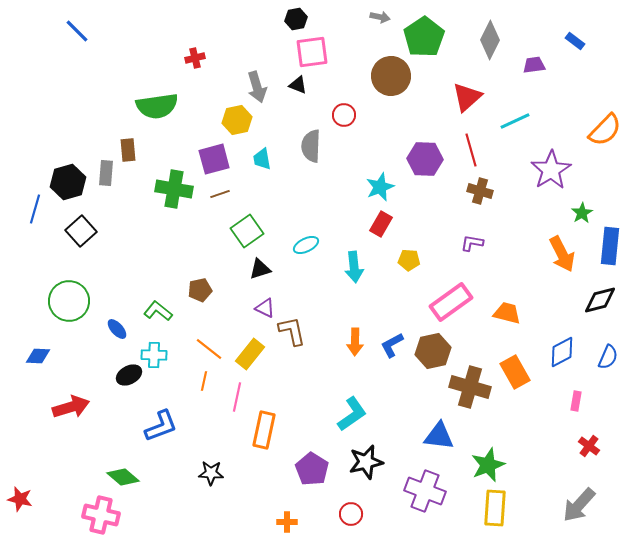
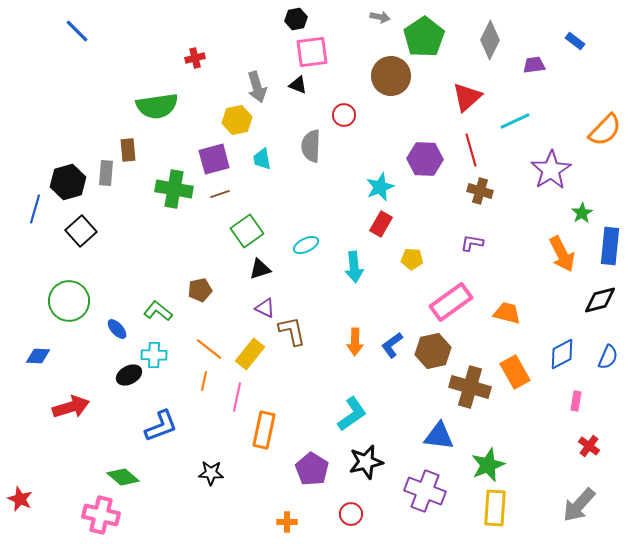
yellow pentagon at (409, 260): moved 3 px right, 1 px up
blue L-shape at (392, 345): rotated 8 degrees counterclockwise
blue diamond at (562, 352): moved 2 px down
red star at (20, 499): rotated 10 degrees clockwise
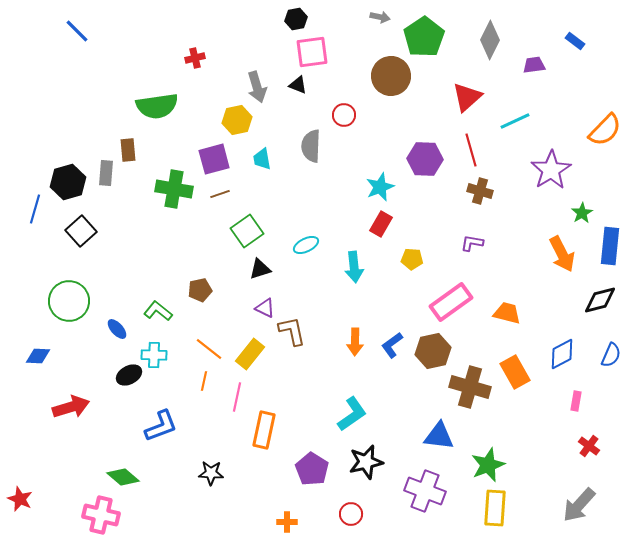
blue semicircle at (608, 357): moved 3 px right, 2 px up
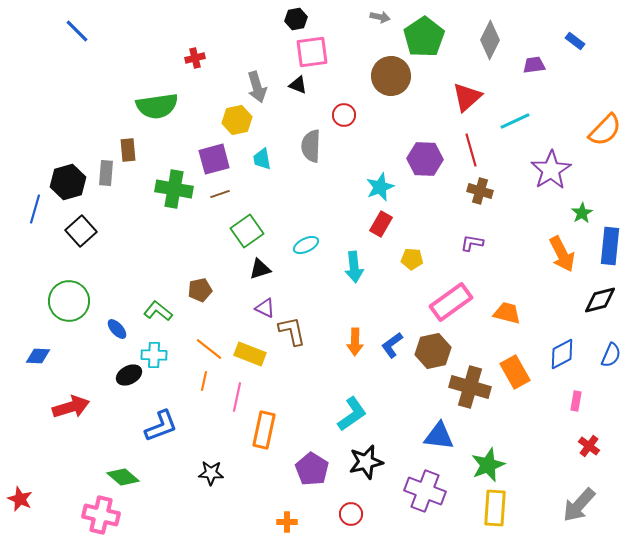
yellow rectangle at (250, 354): rotated 72 degrees clockwise
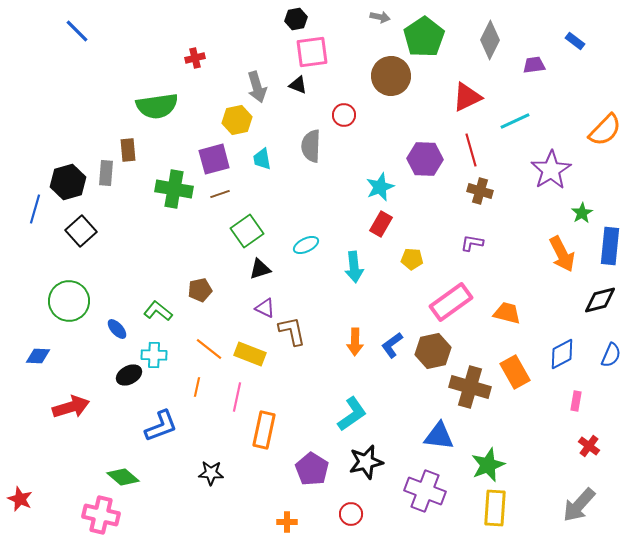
red triangle at (467, 97): rotated 16 degrees clockwise
orange line at (204, 381): moved 7 px left, 6 px down
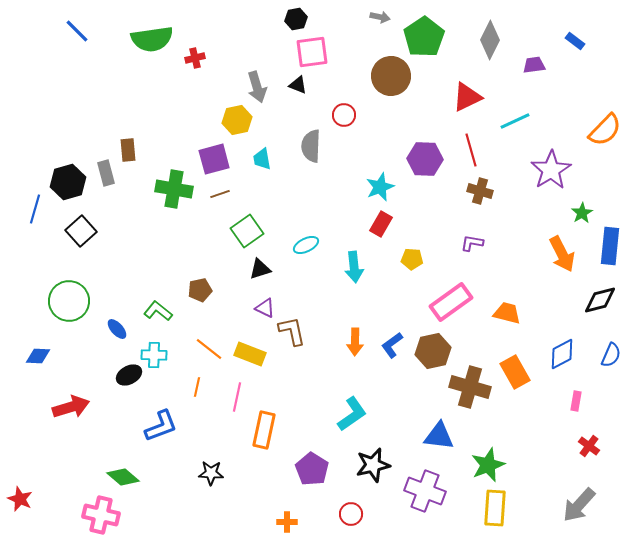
green semicircle at (157, 106): moved 5 px left, 67 px up
gray rectangle at (106, 173): rotated 20 degrees counterclockwise
black star at (366, 462): moved 7 px right, 3 px down
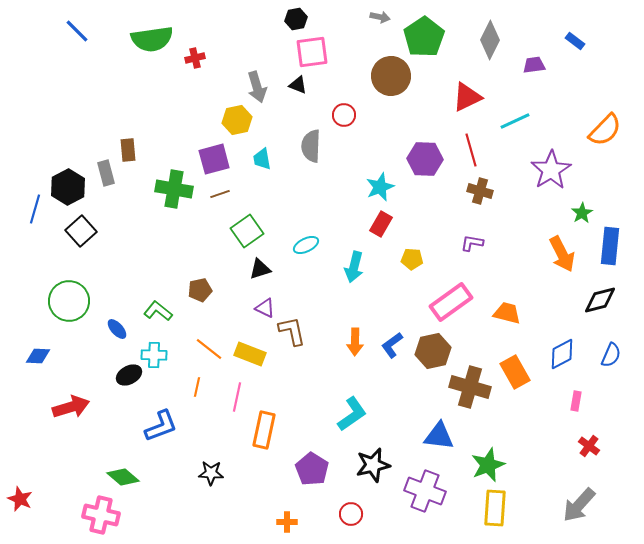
black hexagon at (68, 182): moved 5 px down; rotated 12 degrees counterclockwise
cyan arrow at (354, 267): rotated 20 degrees clockwise
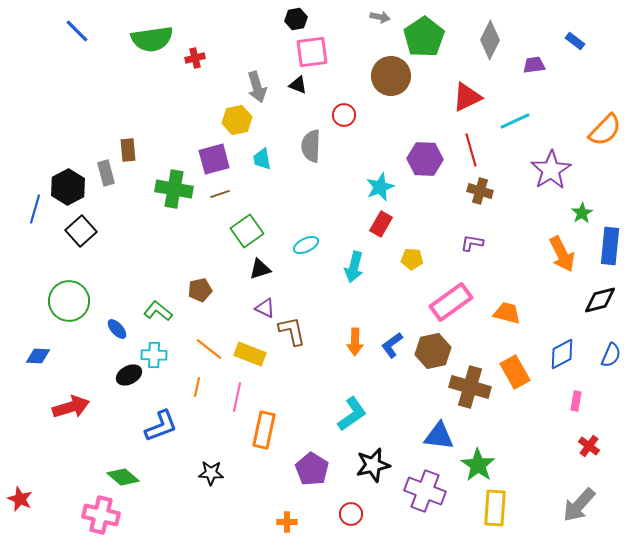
green star at (488, 465): moved 10 px left; rotated 16 degrees counterclockwise
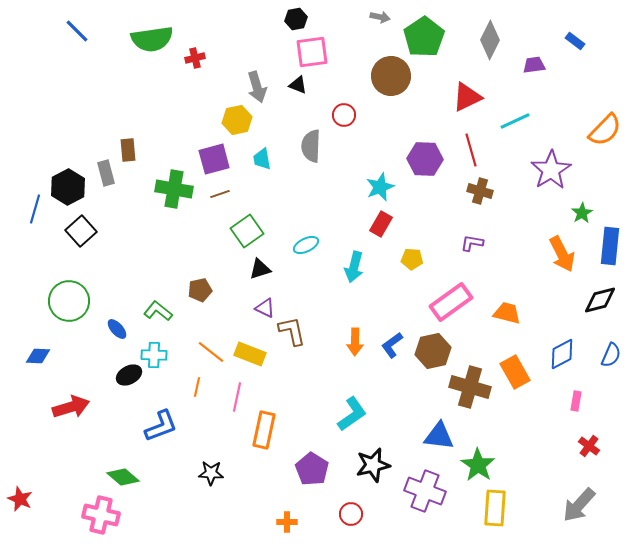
orange line at (209, 349): moved 2 px right, 3 px down
